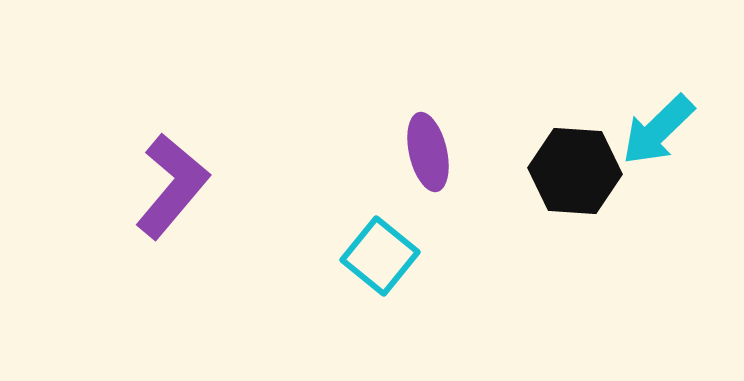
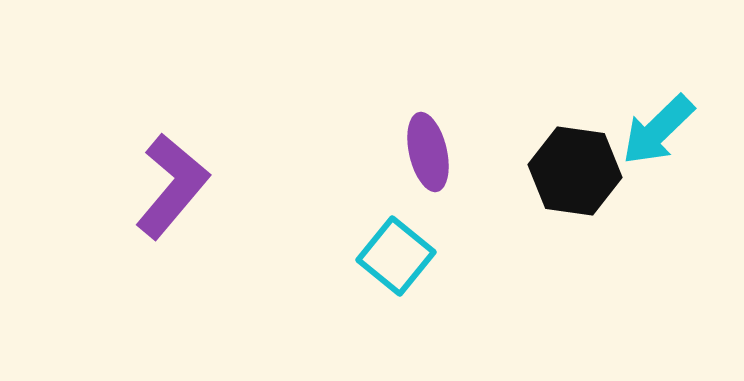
black hexagon: rotated 4 degrees clockwise
cyan square: moved 16 px right
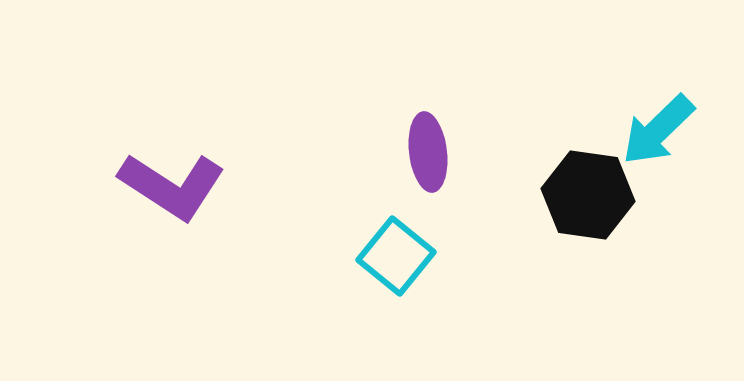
purple ellipse: rotated 6 degrees clockwise
black hexagon: moved 13 px right, 24 px down
purple L-shape: rotated 83 degrees clockwise
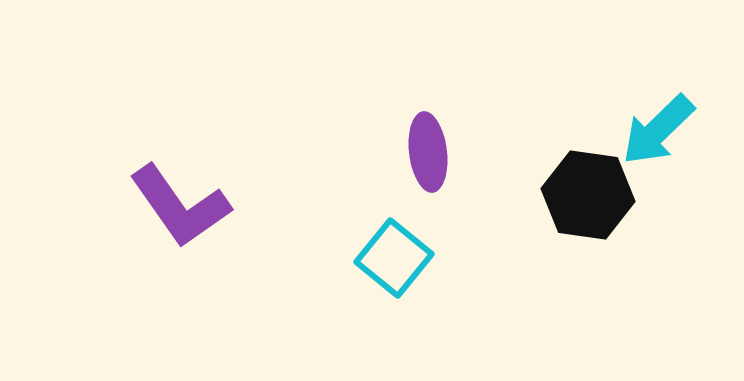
purple L-shape: moved 8 px right, 20 px down; rotated 22 degrees clockwise
cyan square: moved 2 px left, 2 px down
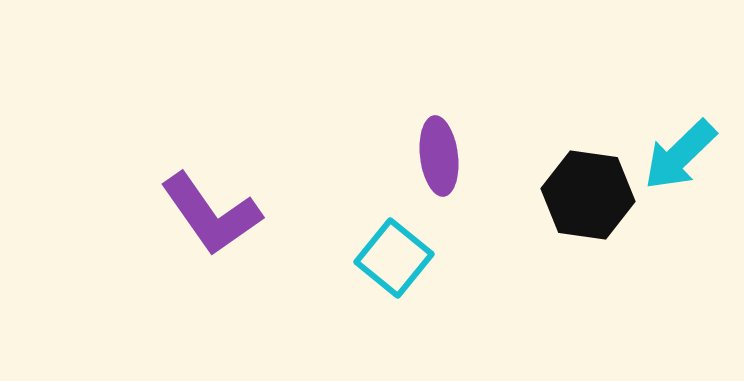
cyan arrow: moved 22 px right, 25 px down
purple ellipse: moved 11 px right, 4 px down
purple L-shape: moved 31 px right, 8 px down
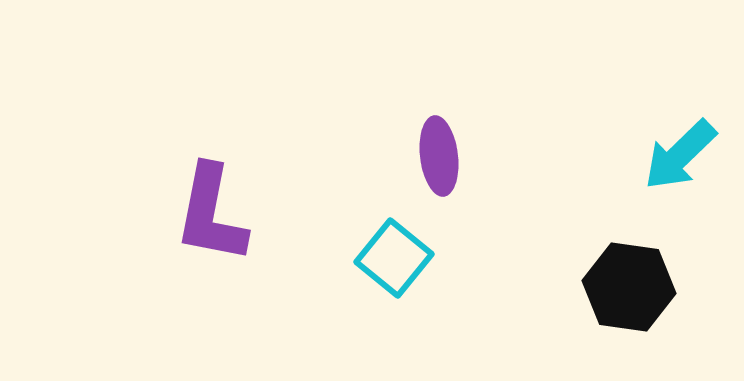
black hexagon: moved 41 px right, 92 px down
purple L-shape: rotated 46 degrees clockwise
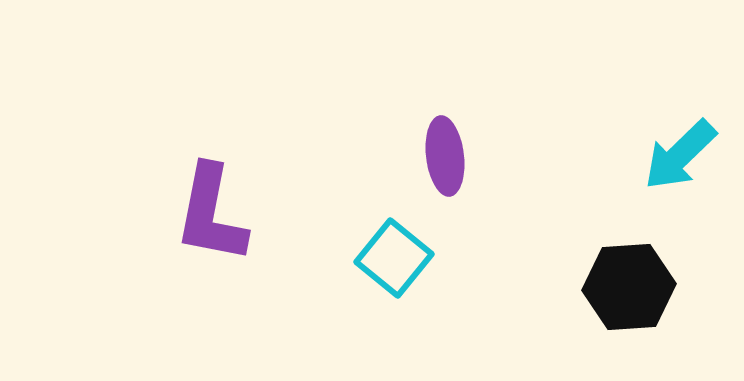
purple ellipse: moved 6 px right
black hexagon: rotated 12 degrees counterclockwise
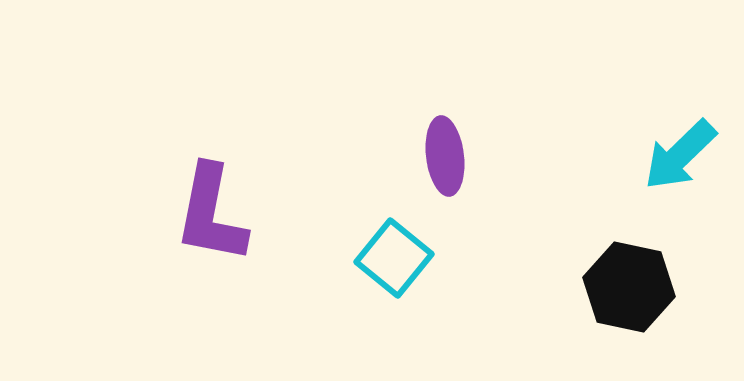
black hexagon: rotated 16 degrees clockwise
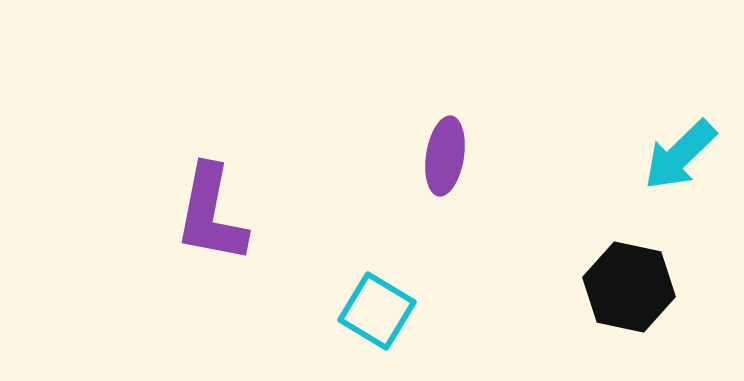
purple ellipse: rotated 16 degrees clockwise
cyan square: moved 17 px left, 53 px down; rotated 8 degrees counterclockwise
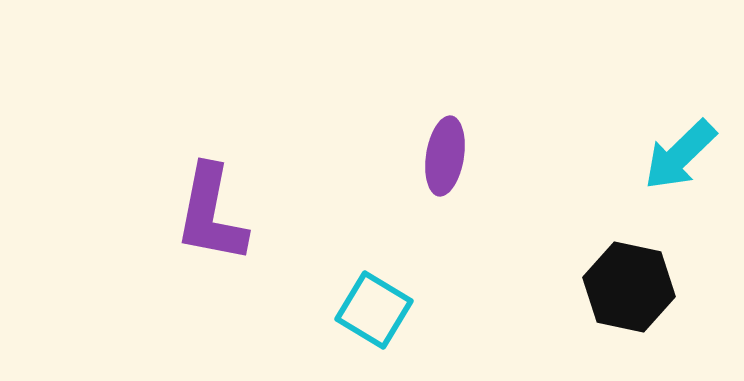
cyan square: moved 3 px left, 1 px up
